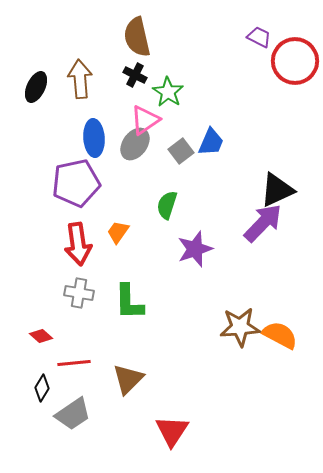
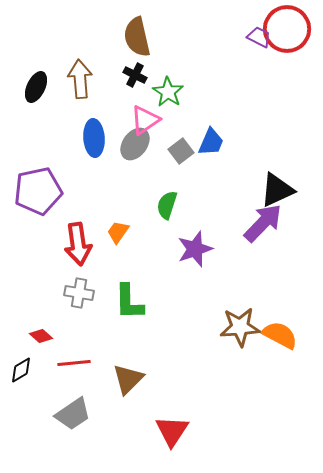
red circle: moved 8 px left, 32 px up
purple pentagon: moved 38 px left, 8 px down
black diamond: moved 21 px left, 18 px up; rotated 28 degrees clockwise
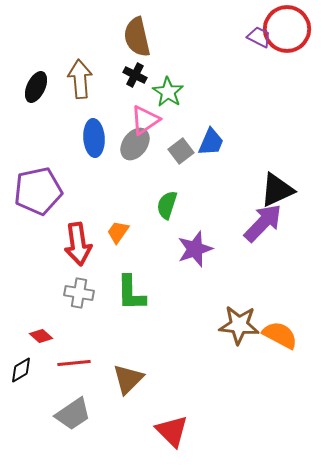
green L-shape: moved 2 px right, 9 px up
brown star: moved 1 px left, 2 px up; rotated 9 degrees clockwise
red triangle: rotated 18 degrees counterclockwise
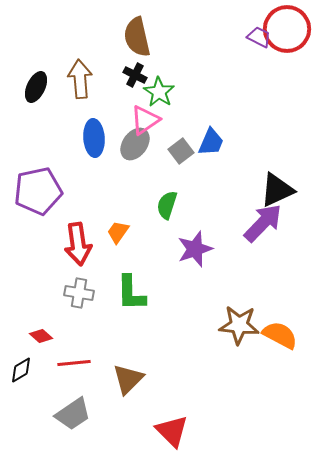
green star: moved 9 px left
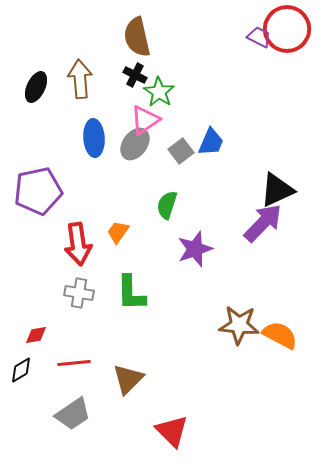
red diamond: moved 5 px left, 1 px up; rotated 50 degrees counterclockwise
